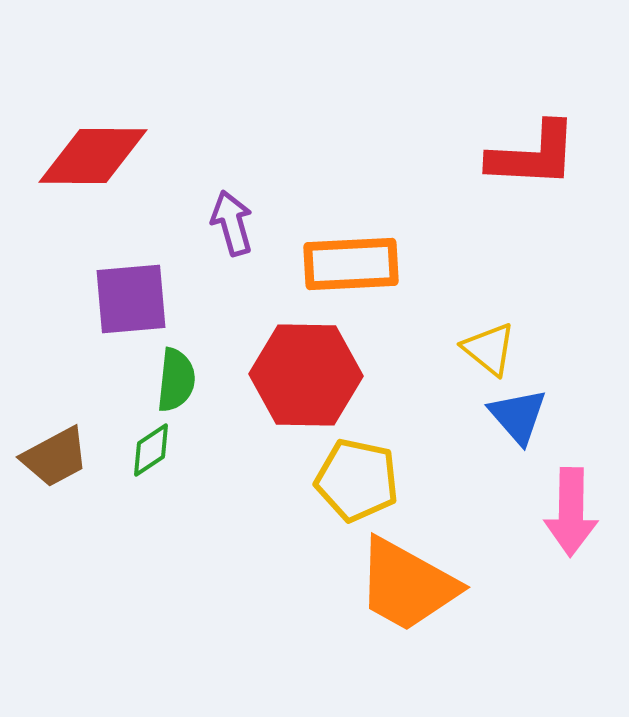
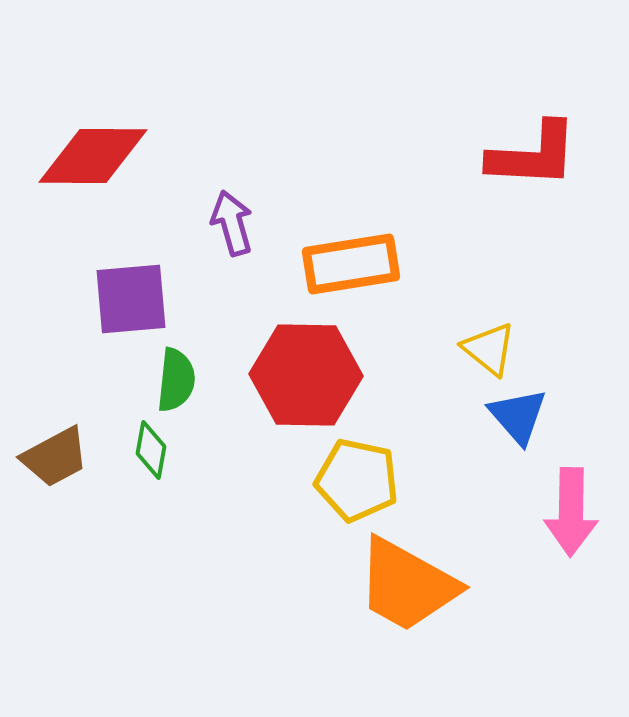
orange rectangle: rotated 6 degrees counterclockwise
green diamond: rotated 46 degrees counterclockwise
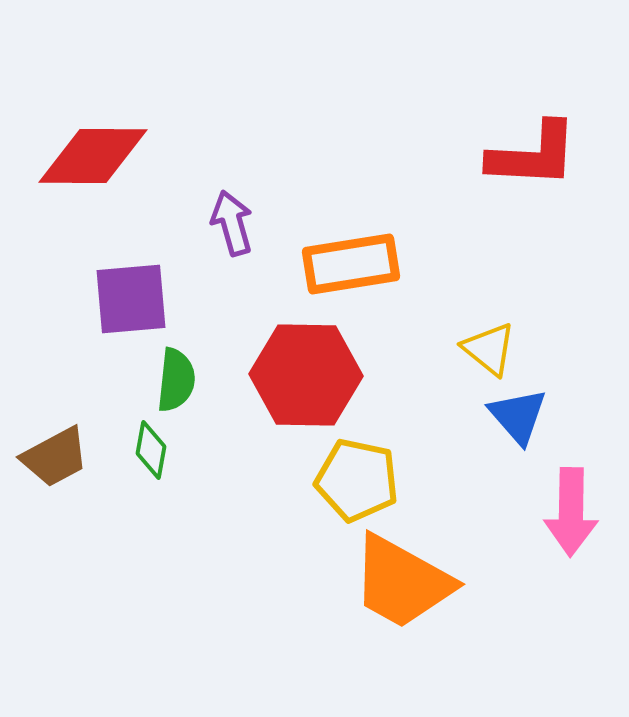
orange trapezoid: moved 5 px left, 3 px up
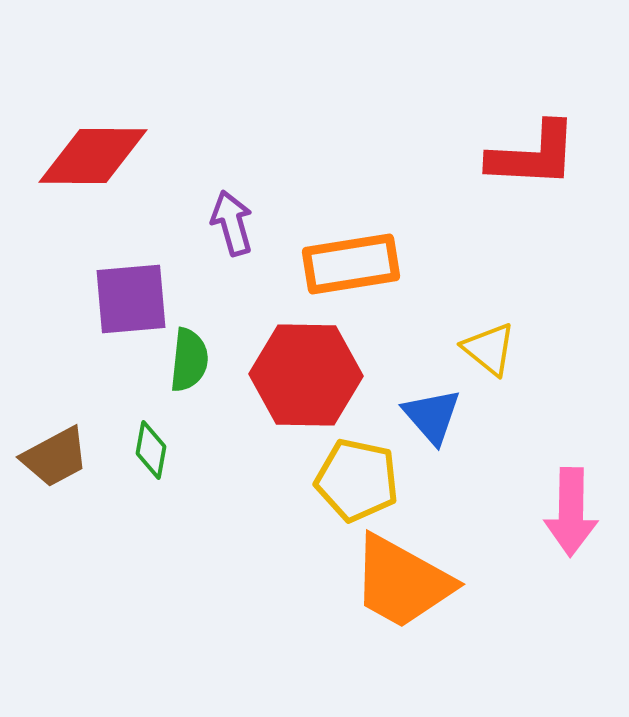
green semicircle: moved 13 px right, 20 px up
blue triangle: moved 86 px left
